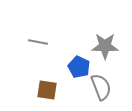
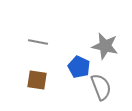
gray star: rotated 12 degrees clockwise
brown square: moved 10 px left, 10 px up
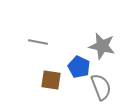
gray star: moved 3 px left
brown square: moved 14 px right
